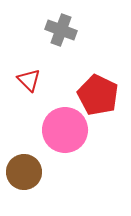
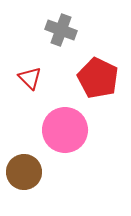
red triangle: moved 1 px right, 2 px up
red pentagon: moved 17 px up
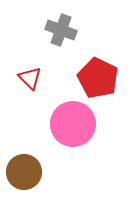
pink circle: moved 8 px right, 6 px up
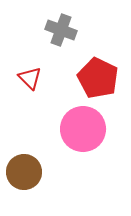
pink circle: moved 10 px right, 5 px down
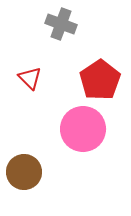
gray cross: moved 6 px up
red pentagon: moved 2 px right, 2 px down; rotated 12 degrees clockwise
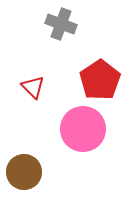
red triangle: moved 3 px right, 9 px down
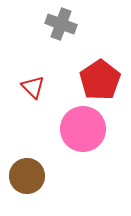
brown circle: moved 3 px right, 4 px down
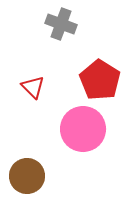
red pentagon: rotated 6 degrees counterclockwise
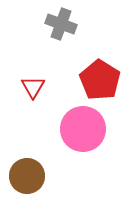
red triangle: rotated 15 degrees clockwise
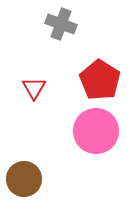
red triangle: moved 1 px right, 1 px down
pink circle: moved 13 px right, 2 px down
brown circle: moved 3 px left, 3 px down
